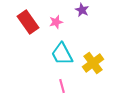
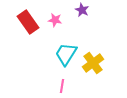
pink star: moved 1 px left, 2 px up; rotated 24 degrees clockwise
cyan trapezoid: moved 4 px right; rotated 60 degrees clockwise
pink line: rotated 24 degrees clockwise
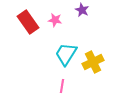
yellow cross: moved 1 px up; rotated 10 degrees clockwise
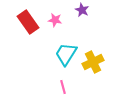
pink line: moved 1 px right, 1 px down; rotated 24 degrees counterclockwise
